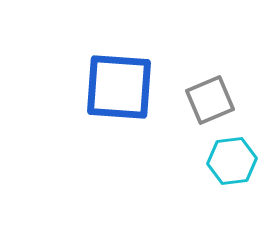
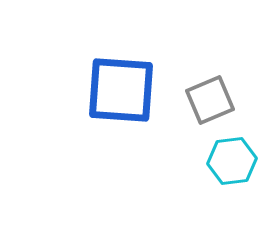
blue square: moved 2 px right, 3 px down
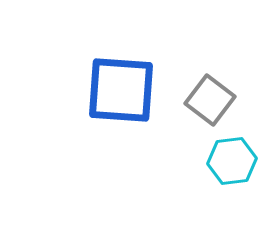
gray square: rotated 30 degrees counterclockwise
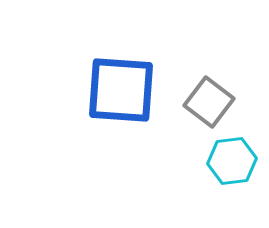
gray square: moved 1 px left, 2 px down
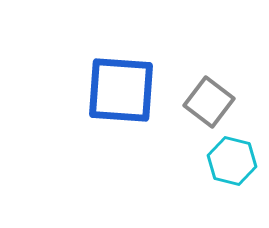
cyan hexagon: rotated 21 degrees clockwise
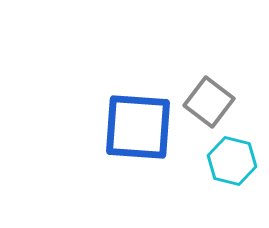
blue square: moved 17 px right, 37 px down
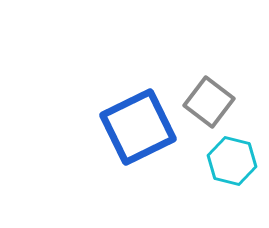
blue square: rotated 30 degrees counterclockwise
